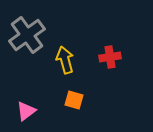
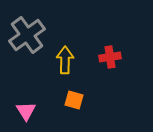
yellow arrow: rotated 16 degrees clockwise
pink triangle: rotated 25 degrees counterclockwise
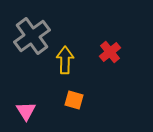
gray cross: moved 5 px right, 1 px down
red cross: moved 5 px up; rotated 30 degrees counterclockwise
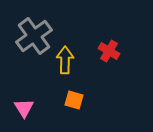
gray cross: moved 2 px right
red cross: moved 1 px left, 1 px up; rotated 20 degrees counterclockwise
pink triangle: moved 2 px left, 3 px up
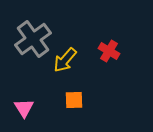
gray cross: moved 1 px left, 3 px down
yellow arrow: rotated 140 degrees counterclockwise
orange square: rotated 18 degrees counterclockwise
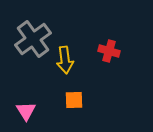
red cross: rotated 15 degrees counterclockwise
yellow arrow: rotated 48 degrees counterclockwise
pink triangle: moved 2 px right, 3 px down
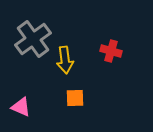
red cross: moved 2 px right
orange square: moved 1 px right, 2 px up
pink triangle: moved 5 px left, 4 px up; rotated 35 degrees counterclockwise
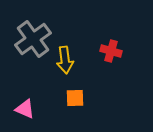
pink triangle: moved 4 px right, 2 px down
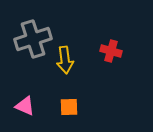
gray cross: rotated 18 degrees clockwise
orange square: moved 6 px left, 9 px down
pink triangle: moved 3 px up
